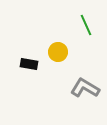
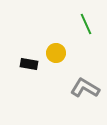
green line: moved 1 px up
yellow circle: moved 2 px left, 1 px down
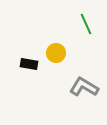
gray L-shape: moved 1 px left, 1 px up
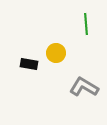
green line: rotated 20 degrees clockwise
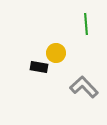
black rectangle: moved 10 px right, 3 px down
gray L-shape: rotated 16 degrees clockwise
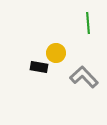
green line: moved 2 px right, 1 px up
gray L-shape: moved 10 px up
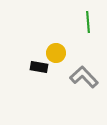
green line: moved 1 px up
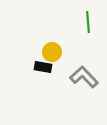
yellow circle: moved 4 px left, 1 px up
black rectangle: moved 4 px right
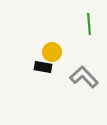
green line: moved 1 px right, 2 px down
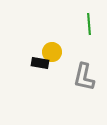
black rectangle: moved 3 px left, 4 px up
gray L-shape: rotated 124 degrees counterclockwise
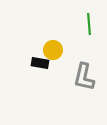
yellow circle: moved 1 px right, 2 px up
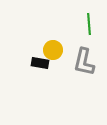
gray L-shape: moved 15 px up
